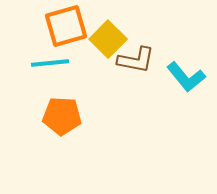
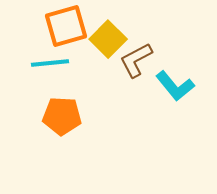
brown L-shape: rotated 141 degrees clockwise
cyan L-shape: moved 11 px left, 9 px down
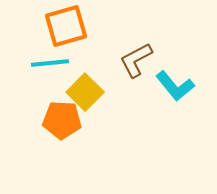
yellow square: moved 23 px left, 53 px down
orange pentagon: moved 4 px down
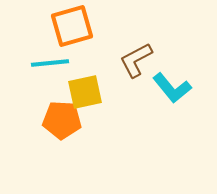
orange square: moved 6 px right
cyan L-shape: moved 3 px left, 2 px down
yellow square: rotated 33 degrees clockwise
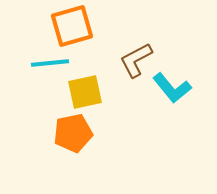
orange pentagon: moved 11 px right, 13 px down; rotated 15 degrees counterclockwise
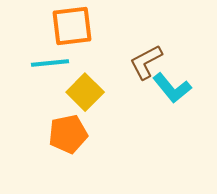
orange square: rotated 9 degrees clockwise
brown L-shape: moved 10 px right, 2 px down
yellow square: rotated 33 degrees counterclockwise
orange pentagon: moved 5 px left, 1 px down
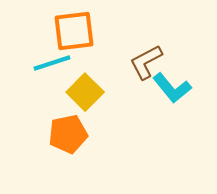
orange square: moved 2 px right, 5 px down
cyan line: moved 2 px right; rotated 12 degrees counterclockwise
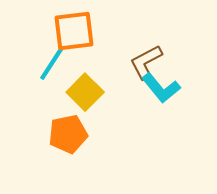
cyan line: rotated 39 degrees counterclockwise
cyan L-shape: moved 11 px left
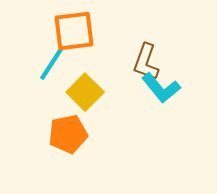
brown L-shape: rotated 42 degrees counterclockwise
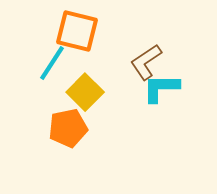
orange square: moved 3 px right; rotated 21 degrees clockwise
brown L-shape: rotated 36 degrees clockwise
cyan L-shape: rotated 129 degrees clockwise
orange pentagon: moved 6 px up
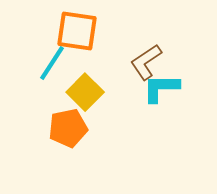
orange square: rotated 6 degrees counterclockwise
